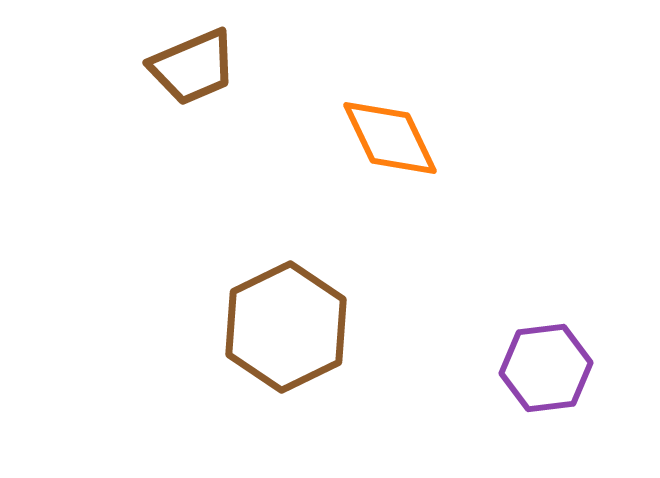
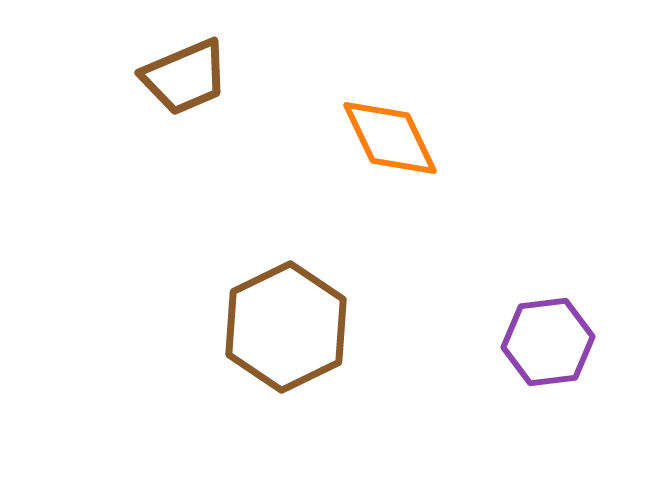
brown trapezoid: moved 8 px left, 10 px down
purple hexagon: moved 2 px right, 26 px up
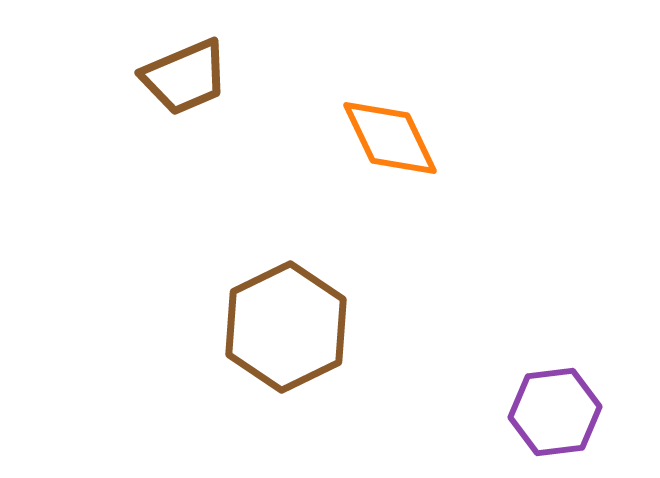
purple hexagon: moved 7 px right, 70 px down
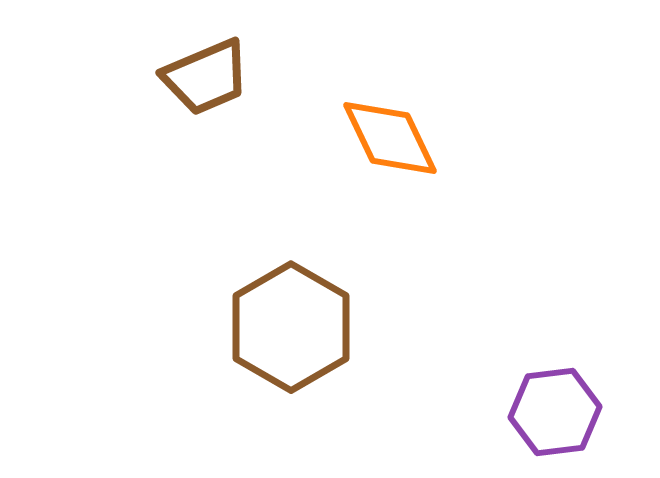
brown trapezoid: moved 21 px right
brown hexagon: moved 5 px right; rotated 4 degrees counterclockwise
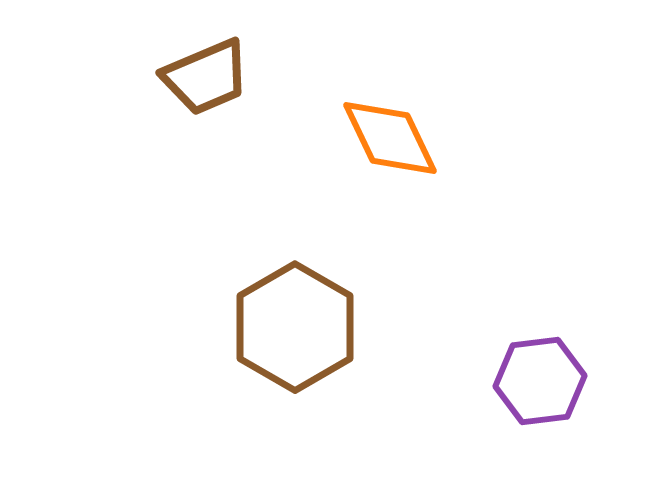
brown hexagon: moved 4 px right
purple hexagon: moved 15 px left, 31 px up
